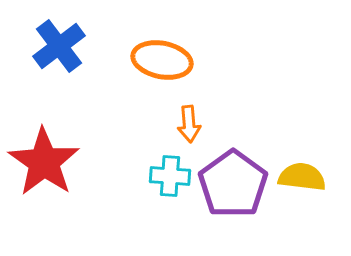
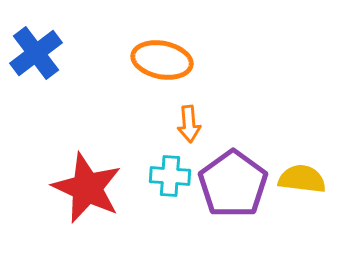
blue cross: moved 23 px left, 7 px down
red star: moved 43 px right, 26 px down; rotated 10 degrees counterclockwise
yellow semicircle: moved 2 px down
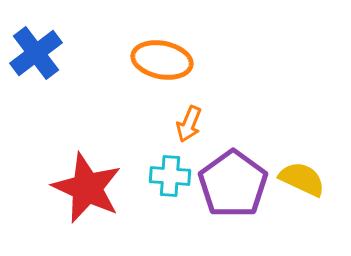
orange arrow: rotated 27 degrees clockwise
yellow semicircle: rotated 18 degrees clockwise
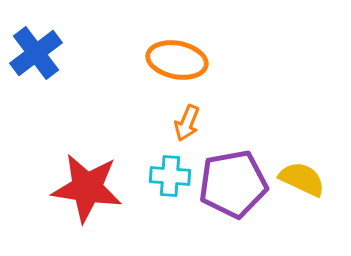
orange ellipse: moved 15 px right
orange arrow: moved 2 px left, 1 px up
purple pentagon: rotated 26 degrees clockwise
red star: rotated 16 degrees counterclockwise
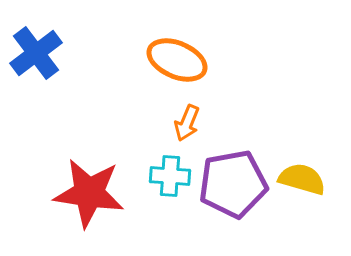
orange ellipse: rotated 12 degrees clockwise
yellow semicircle: rotated 9 degrees counterclockwise
red star: moved 2 px right, 5 px down
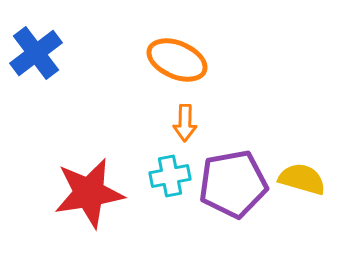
orange arrow: moved 2 px left; rotated 21 degrees counterclockwise
cyan cross: rotated 15 degrees counterclockwise
red star: rotated 18 degrees counterclockwise
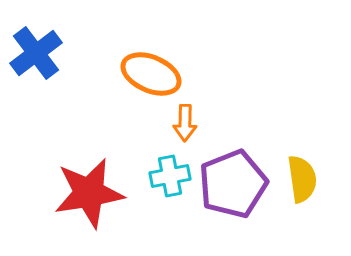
orange ellipse: moved 26 px left, 14 px down
yellow semicircle: rotated 66 degrees clockwise
purple pentagon: rotated 12 degrees counterclockwise
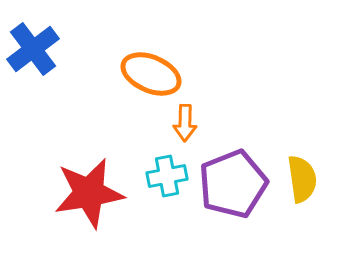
blue cross: moved 3 px left, 4 px up
cyan cross: moved 3 px left
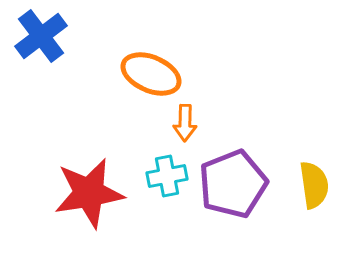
blue cross: moved 8 px right, 13 px up
yellow semicircle: moved 12 px right, 6 px down
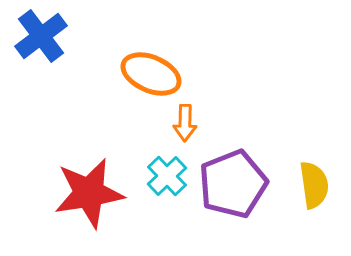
cyan cross: rotated 33 degrees counterclockwise
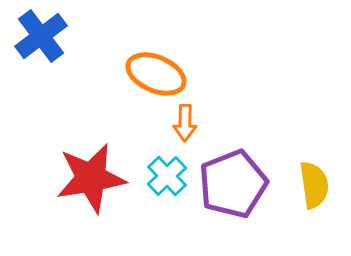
orange ellipse: moved 5 px right
red star: moved 2 px right, 15 px up
